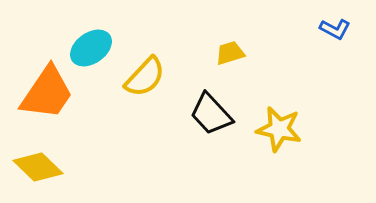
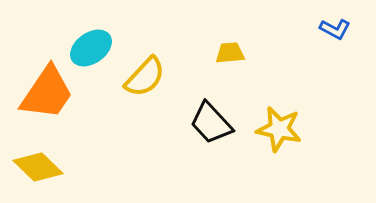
yellow trapezoid: rotated 12 degrees clockwise
black trapezoid: moved 9 px down
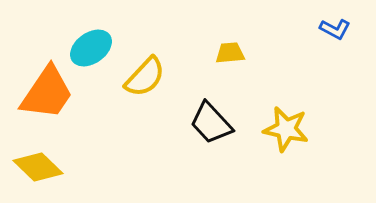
yellow star: moved 7 px right
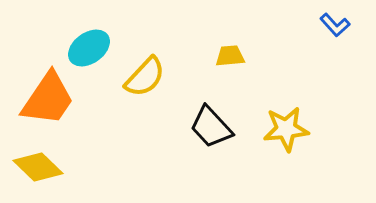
blue L-shape: moved 4 px up; rotated 20 degrees clockwise
cyan ellipse: moved 2 px left
yellow trapezoid: moved 3 px down
orange trapezoid: moved 1 px right, 6 px down
black trapezoid: moved 4 px down
yellow star: rotated 18 degrees counterclockwise
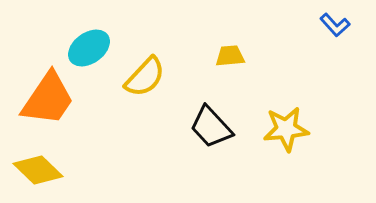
yellow diamond: moved 3 px down
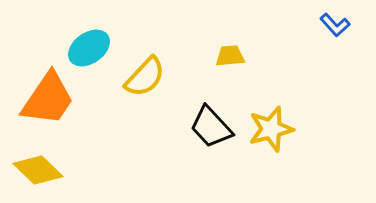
yellow star: moved 15 px left; rotated 9 degrees counterclockwise
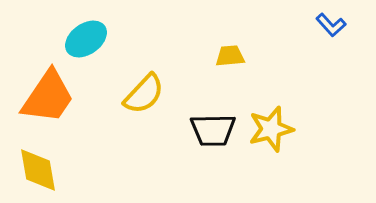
blue L-shape: moved 4 px left
cyan ellipse: moved 3 px left, 9 px up
yellow semicircle: moved 1 px left, 17 px down
orange trapezoid: moved 2 px up
black trapezoid: moved 2 px right, 3 px down; rotated 48 degrees counterclockwise
yellow diamond: rotated 36 degrees clockwise
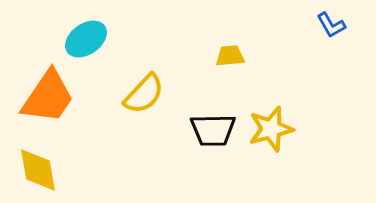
blue L-shape: rotated 12 degrees clockwise
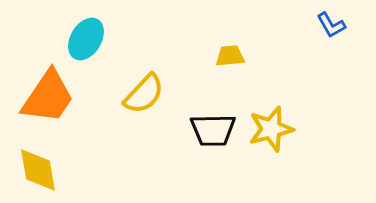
cyan ellipse: rotated 24 degrees counterclockwise
